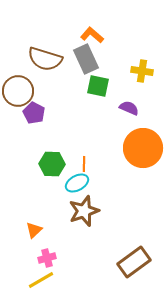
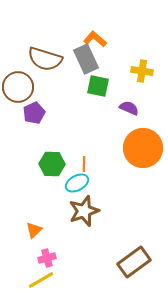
orange L-shape: moved 3 px right, 4 px down
brown circle: moved 4 px up
purple pentagon: rotated 20 degrees clockwise
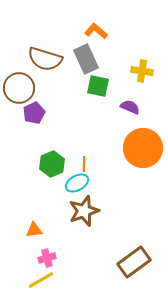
orange L-shape: moved 1 px right, 8 px up
brown circle: moved 1 px right, 1 px down
purple semicircle: moved 1 px right, 1 px up
green hexagon: rotated 25 degrees counterclockwise
orange triangle: rotated 36 degrees clockwise
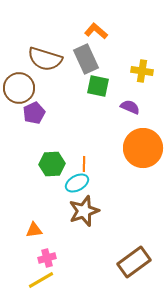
green hexagon: rotated 20 degrees clockwise
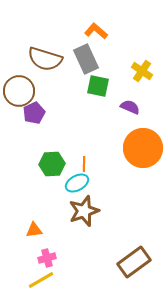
yellow cross: rotated 25 degrees clockwise
brown circle: moved 3 px down
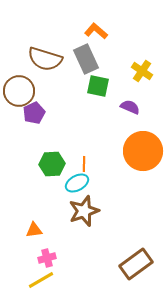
orange circle: moved 3 px down
brown rectangle: moved 2 px right, 2 px down
